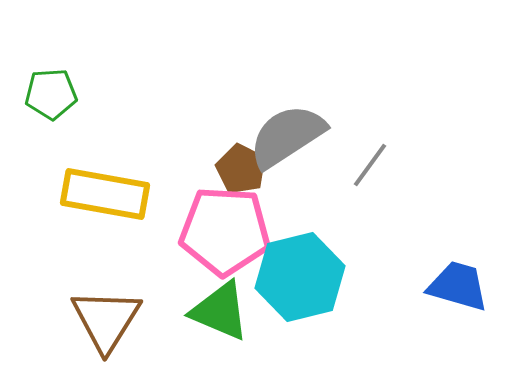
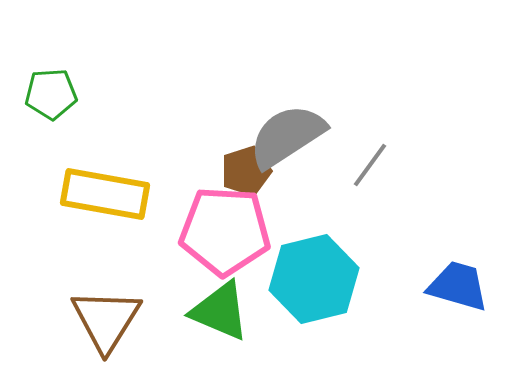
brown pentagon: moved 5 px right, 2 px down; rotated 27 degrees clockwise
cyan hexagon: moved 14 px right, 2 px down
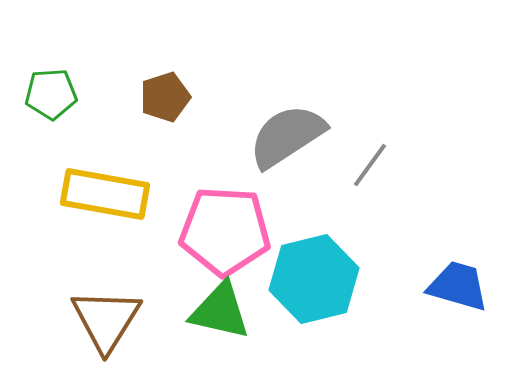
brown pentagon: moved 81 px left, 74 px up
green triangle: rotated 10 degrees counterclockwise
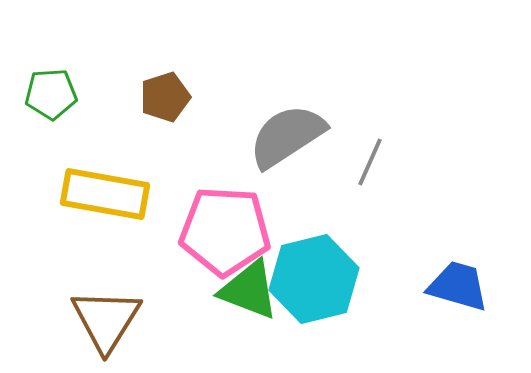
gray line: moved 3 px up; rotated 12 degrees counterclockwise
green triangle: moved 29 px right, 21 px up; rotated 8 degrees clockwise
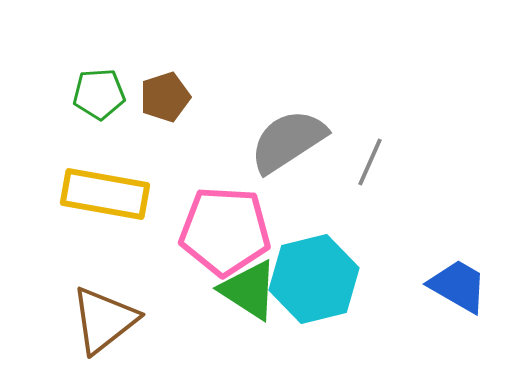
green pentagon: moved 48 px right
gray semicircle: moved 1 px right, 5 px down
blue trapezoid: rotated 14 degrees clockwise
green triangle: rotated 12 degrees clockwise
brown triangle: moved 2 px left; rotated 20 degrees clockwise
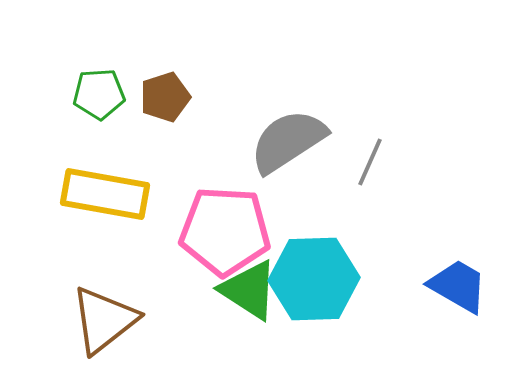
cyan hexagon: rotated 12 degrees clockwise
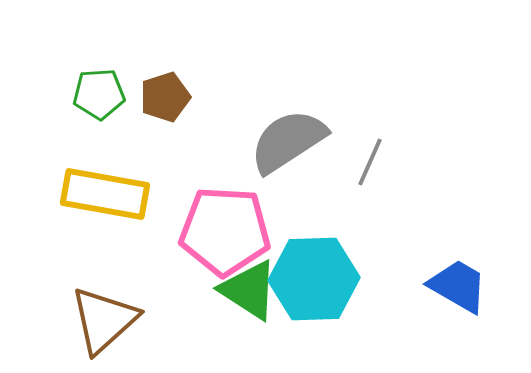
brown triangle: rotated 4 degrees counterclockwise
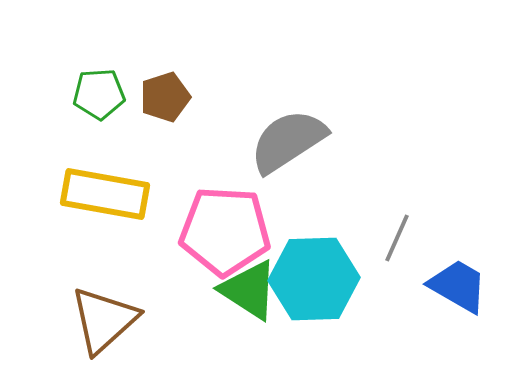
gray line: moved 27 px right, 76 px down
